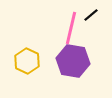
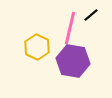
pink line: moved 1 px left
yellow hexagon: moved 10 px right, 14 px up
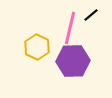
purple hexagon: rotated 12 degrees counterclockwise
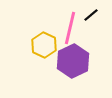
yellow hexagon: moved 7 px right, 2 px up
purple hexagon: rotated 24 degrees counterclockwise
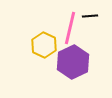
black line: moved 1 px left, 1 px down; rotated 35 degrees clockwise
purple hexagon: moved 1 px down
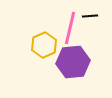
yellow hexagon: rotated 10 degrees clockwise
purple hexagon: rotated 20 degrees clockwise
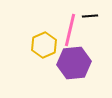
pink line: moved 2 px down
purple hexagon: moved 1 px right, 1 px down
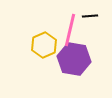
purple hexagon: moved 4 px up; rotated 16 degrees clockwise
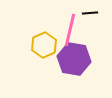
black line: moved 3 px up
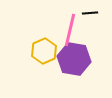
yellow hexagon: moved 6 px down
